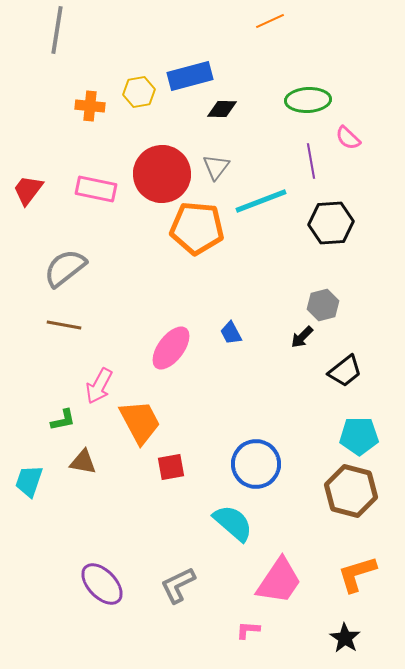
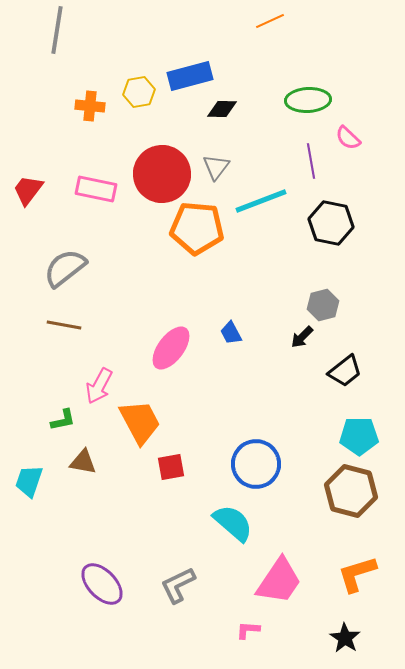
black hexagon: rotated 15 degrees clockwise
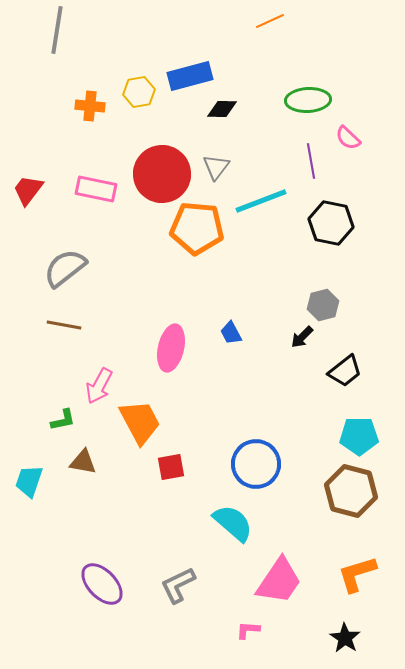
pink ellipse: rotated 24 degrees counterclockwise
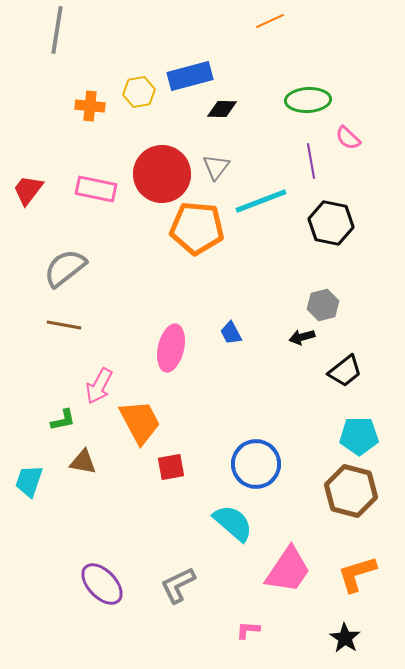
black arrow: rotated 30 degrees clockwise
pink trapezoid: moved 9 px right, 11 px up
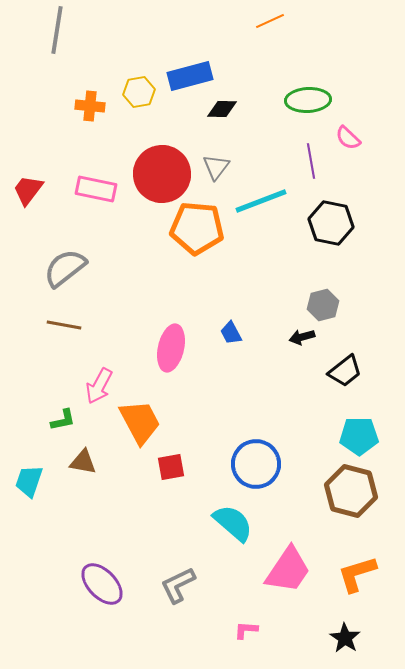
pink L-shape: moved 2 px left
